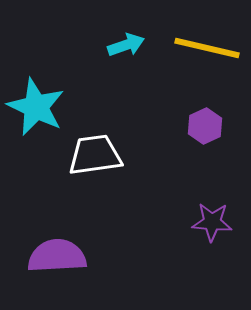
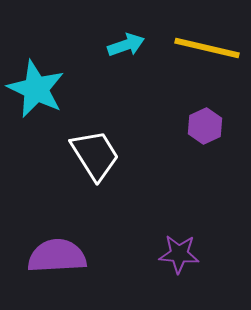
cyan star: moved 18 px up
white trapezoid: rotated 66 degrees clockwise
purple star: moved 33 px left, 32 px down
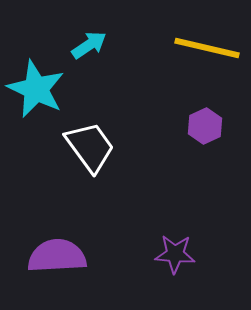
cyan arrow: moved 37 px left; rotated 15 degrees counterclockwise
white trapezoid: moved 5 px left, 8 px up; rotated 4 degrees counterclockwise
purple star: moved 4 px left
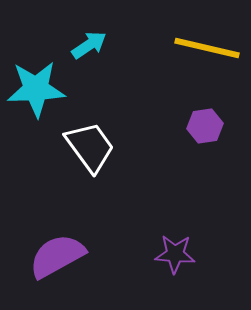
cyan star: rotated 28 degrees counterclockwise
purple hexagon: rotated 16 degrees clockwise
purple semicircle: rotated 26 degrees counterclockwise
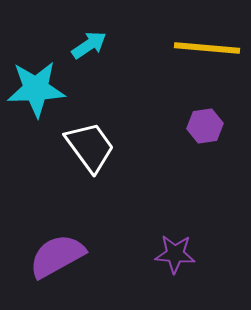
yellow line: rotated 8 degrees counterclockwise
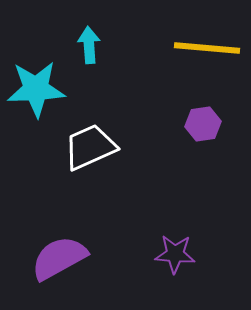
cyan arrow: rotated 60 degrees counterclockwise
purple hexagon: moved 2 px left, 2 px up
white trapezoid: rotated 78 degrees counterclockwise
purple semicircle: moved 2 px right, 2 px down
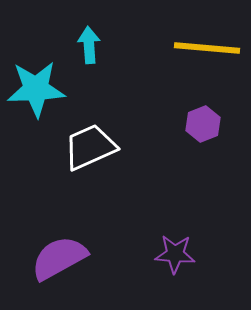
purple hexagon: rotated 12 degrees counterclockwise
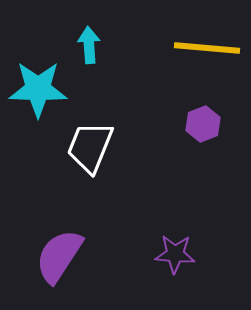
cyan star: moved 2 px right; rotated 4 degrees clockwise
white trapezoid: rotated 44 degrees counterclockwise
purple semicircle: moved 2 px up; rotated 28 degrees counterclockwise
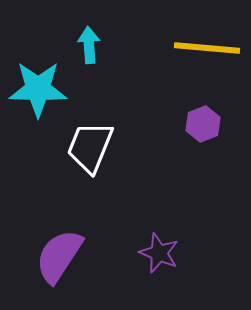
purple star: moved 16 px left, 1 px up; rotated 18 degrees clockwise
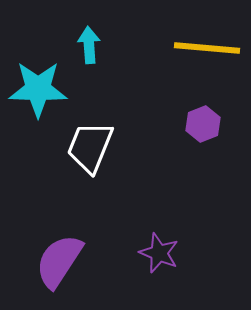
purple semicircle: moved 5 px down
